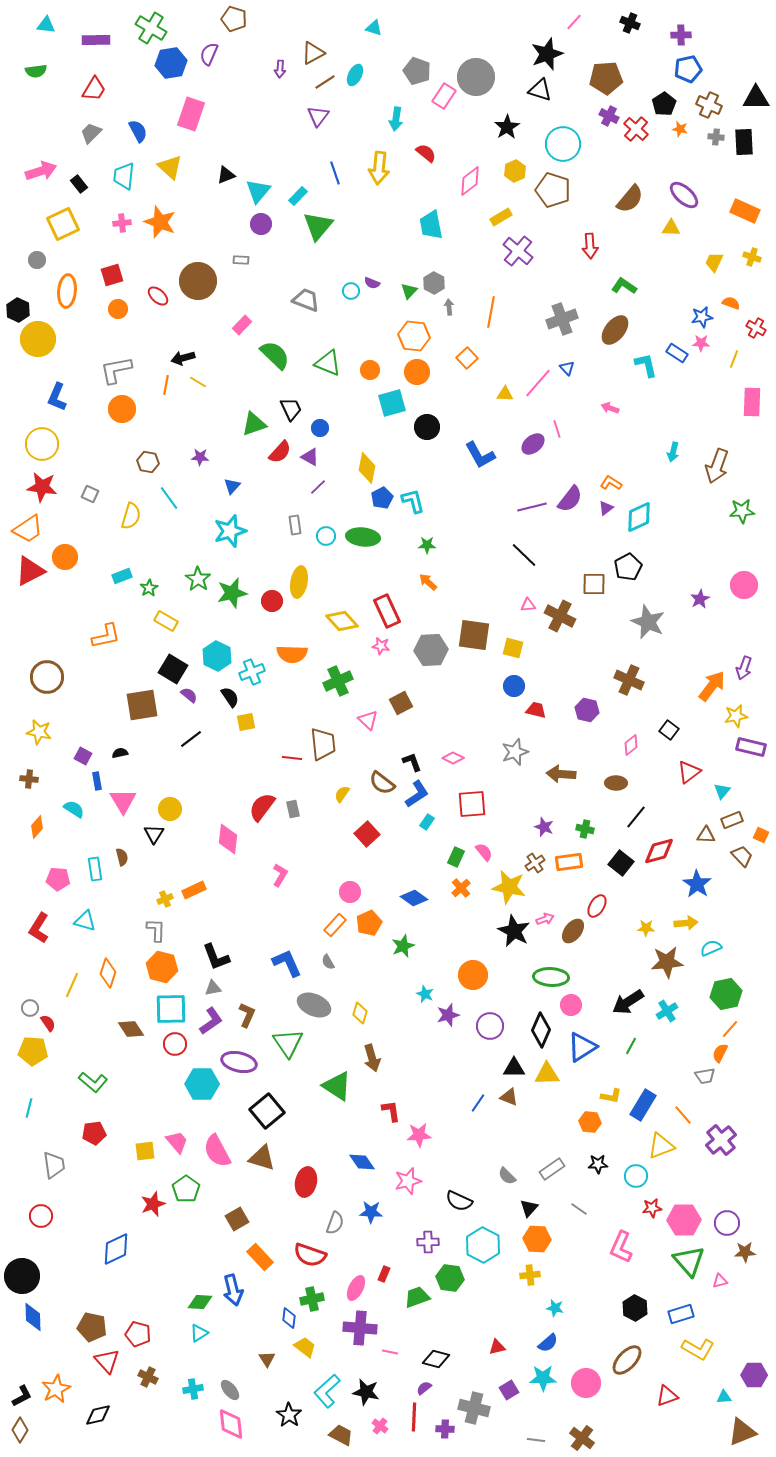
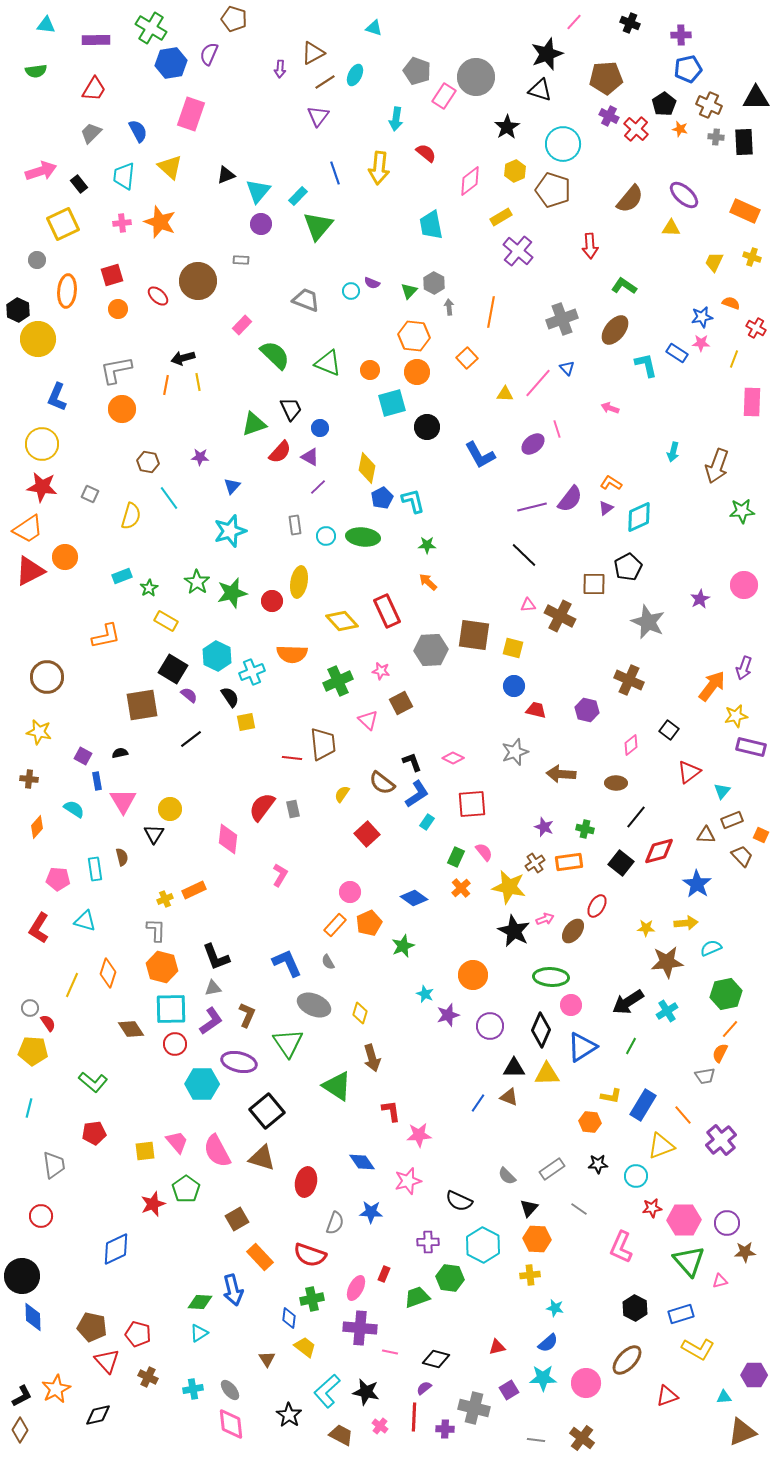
yellow line at (198, 382): rotated 48 degrees clockwise
green star at (198, 579): moved 1 px left, 3 px down
pink star at (381, 646): moved 25 px down
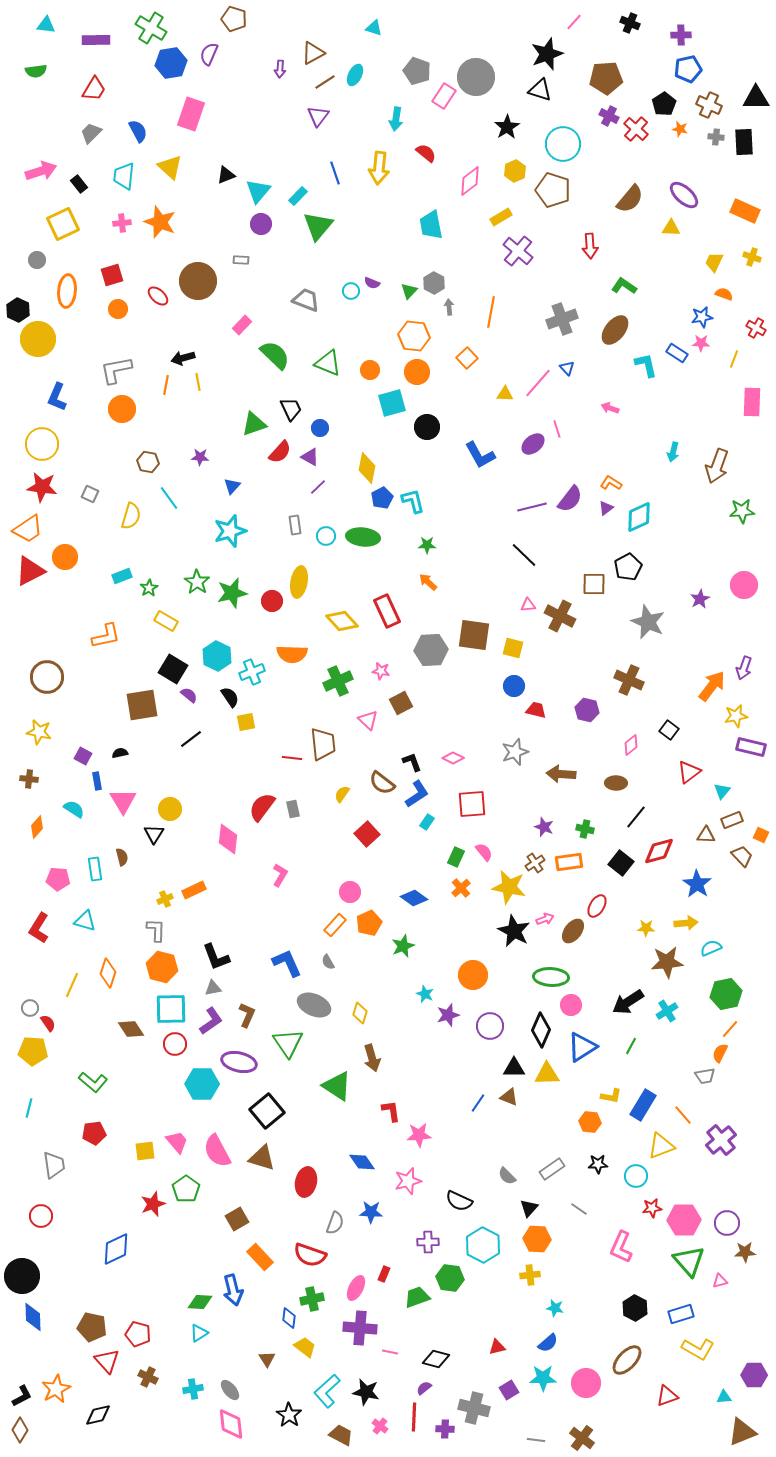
orange semicircle at (731, 303): moved 7 px left, 9 px up
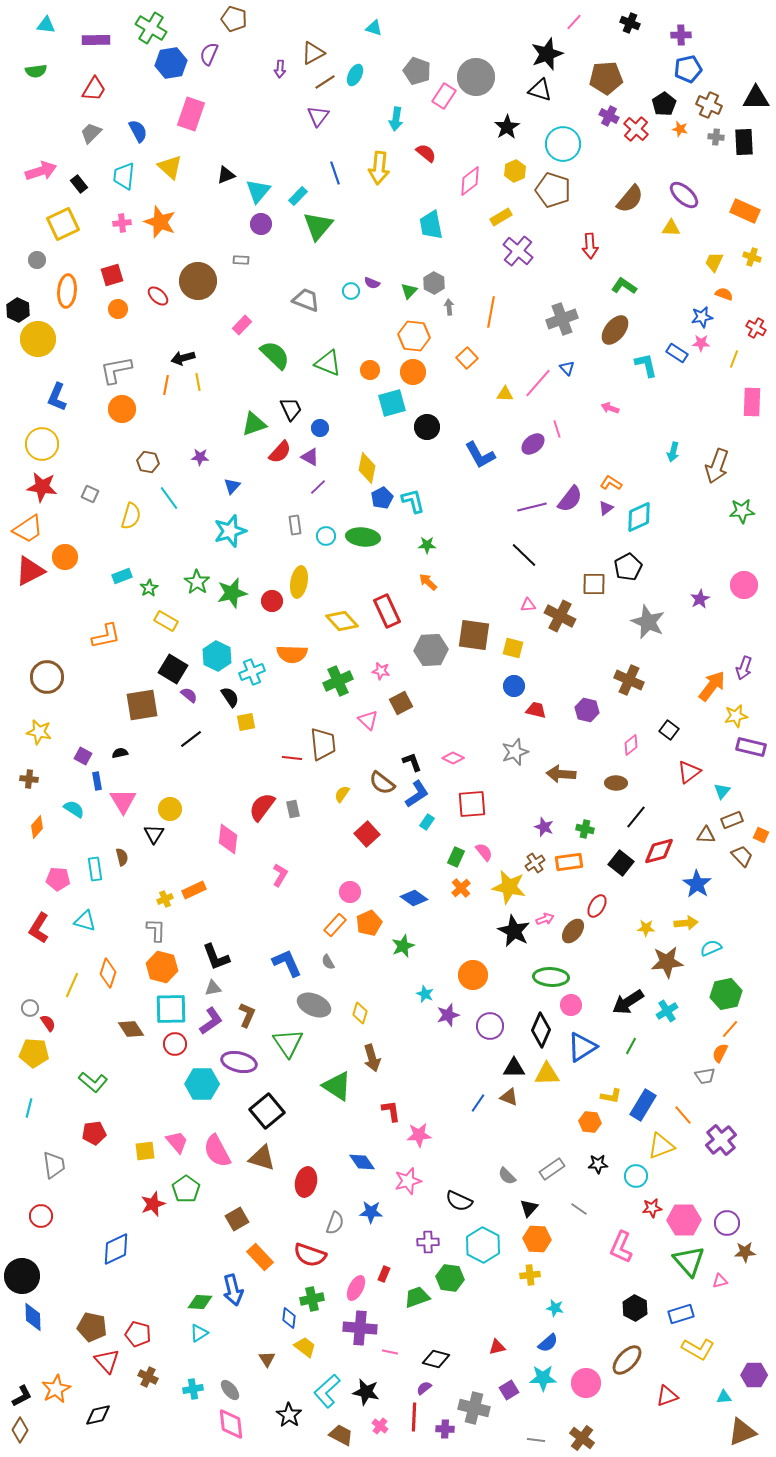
orange circle at (417, 372): moved 4 px left
yellow pentagon at (33, 1051): moved 1 px right, 2 px down
